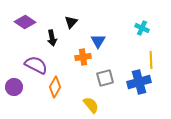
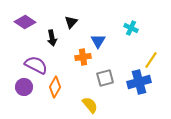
cyan cross: moved 11 px left
yellow line: rotated 36 degrees clockwise
purple circle: moved 10 px right
yellow semicircle: moved 1 px left
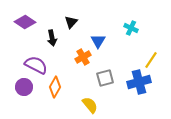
orange cross: rotated 21 degrees counterclockwise
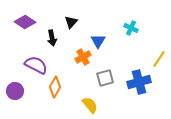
yellow line: moved 8 px right, 1 px up
purple circle: moved 9 px left, 4 px down
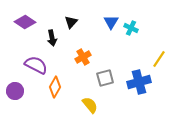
blue triangle: moved 13 px right, 19 px up
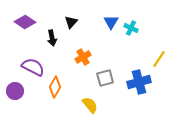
purple semicircle: moved 3 px left, 2 px down
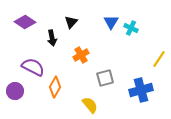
orange cross: moved 2 px left, 2 px up
blue cross: moved 2 px right, 8 px down
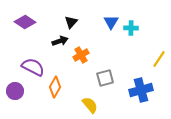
cyan cross: rotated 24 degrees counterclockwise
black arrow: moved 8 px right, 3 px down; rotated 98 degrees counterclockwise
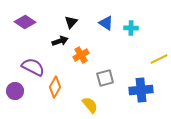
blue triangle: moved 5 px left, 1 px down; rotated 28 degrees counterclockwise
yellow line: rotated 30 degrees clockwise
blue cross: rotated 10 degrees clockwise
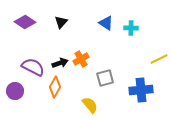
black triangle: moved 10 px left
black arrow: moved 22 px down
orange cross: moved 4 px down
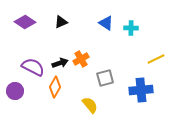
black triangle: rotated 24 degrees clockwise
yellow line: moved 3 px left
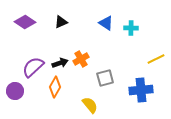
purple semicircle: rotated 70 degrees counterclockwise
